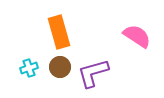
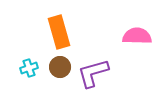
pink semicircle: rotated 32 degrees counterclockwise
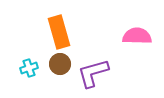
brown circle: moved 3 px up
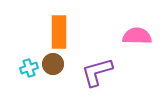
orange rectangle: rotated 16 degrees clockwise
brown circle: moved 7 px left
purple L-shape: moved 4 px right, 1 px up
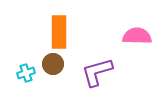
cyan cross: moved 3 px left, 5 px down
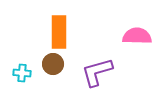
cyan cross: moved 4 px left; rotated 24 degrees clockwise
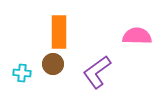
purple L-shape: rotated 20 degrees counterclockwise
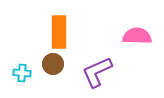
purple L-shape: rotated 12 degrees clockwise
